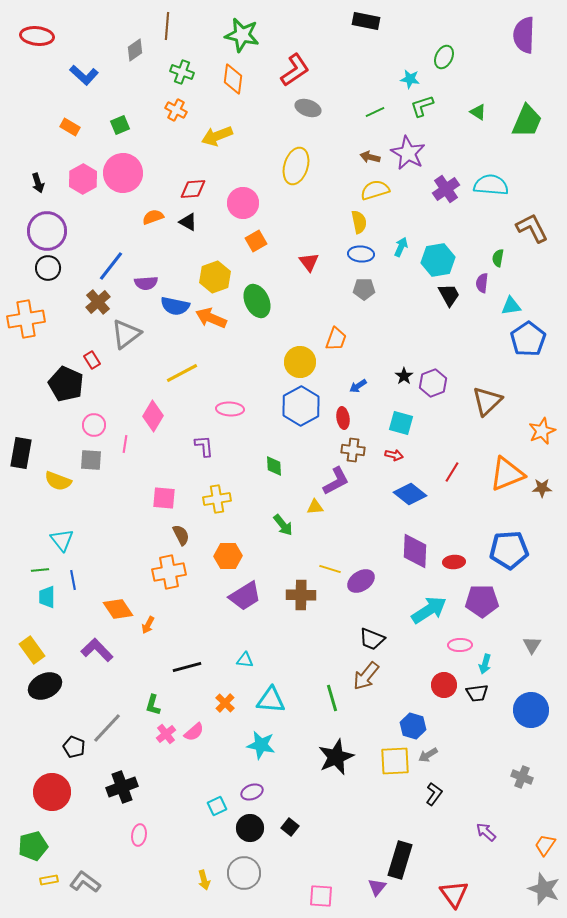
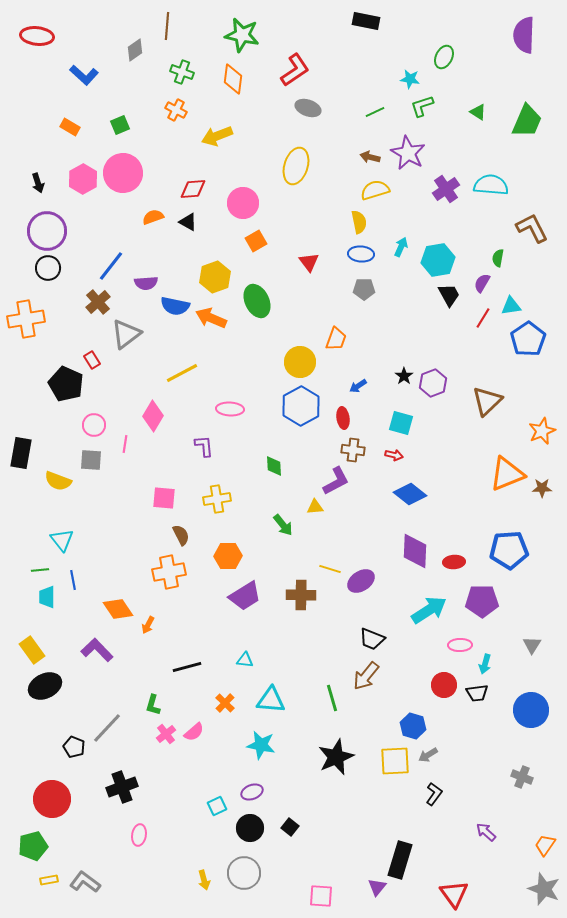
purple semicircle at (482, 283): rotated 24 degrees clockwise
red line at (452, 472): moved 31 px right, 154 px up
red circle at (52, 792): moved 7 px down
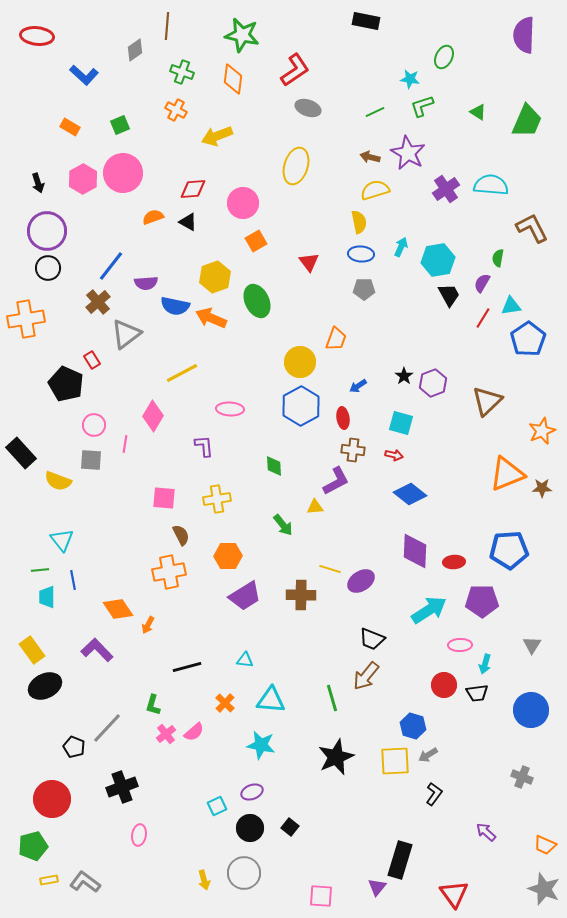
black rectangle at (21, 453): rotated 52 degrees counterclockwise
orange trapezoid at (545, 845): rotated 100 degrees counterclockwise
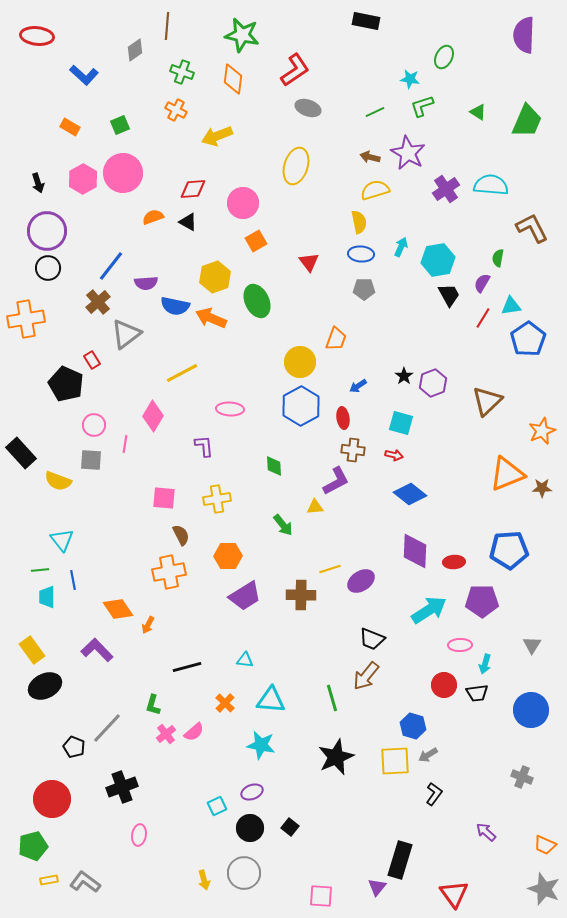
yellow line at (330, 569): rotated 35 degrees counterclockwise
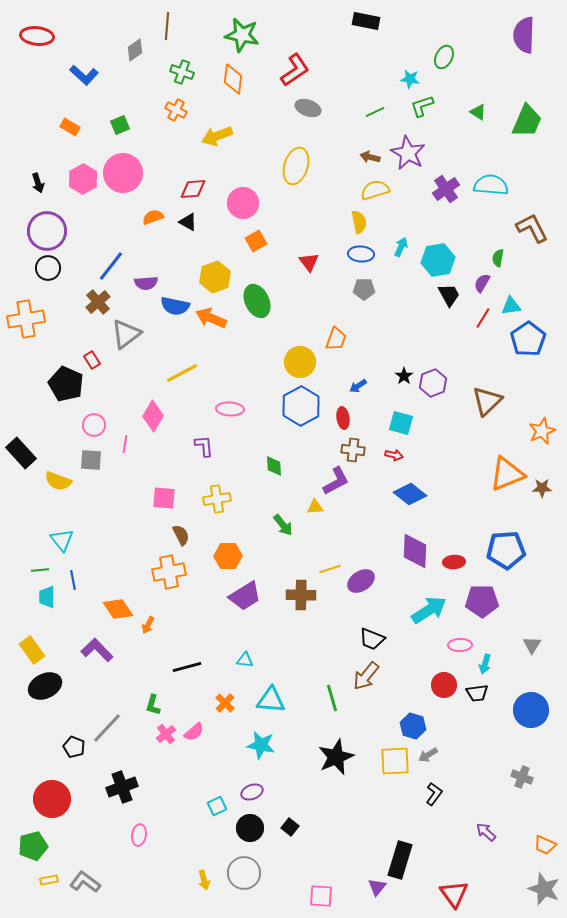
blue pentagon at (509, 550): moved 3 px left
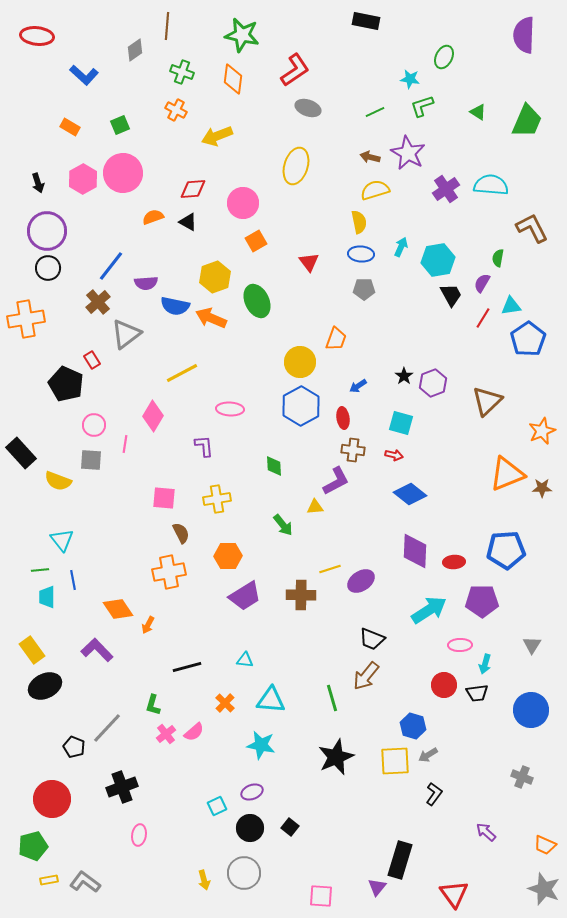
black trapezoid at (449, 295): moved 2 px right
brown semicircle at (181, 535): moved 2 px up
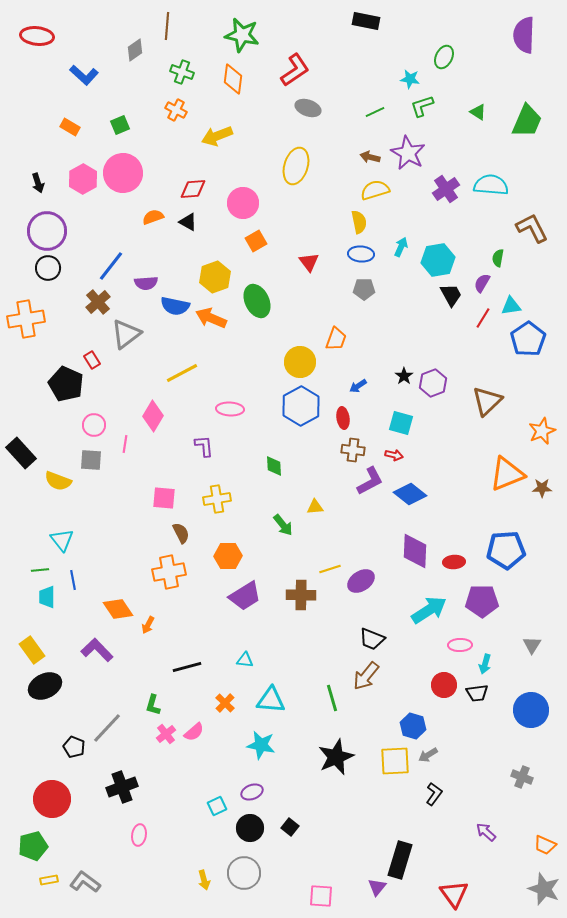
purple L-shape at (336, 481): moved 34 px right
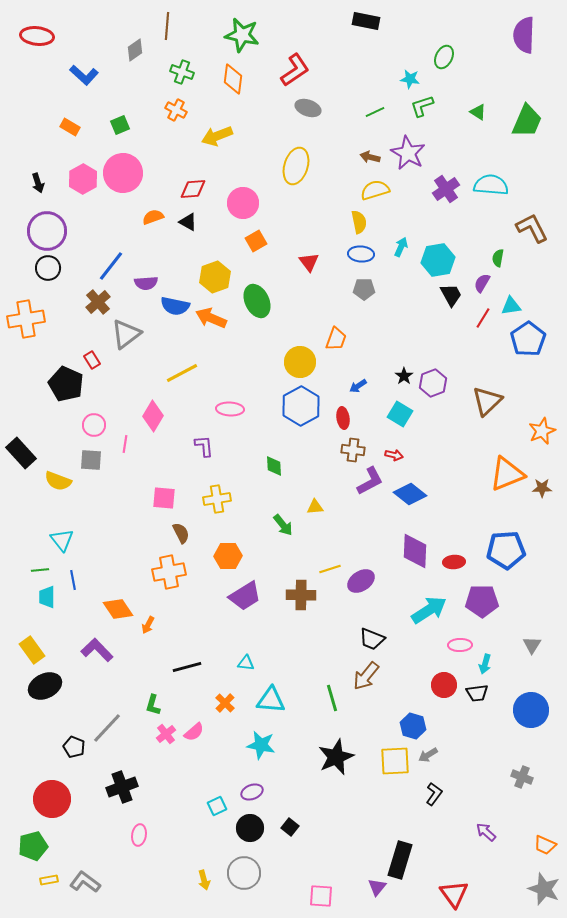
cyan square at (401, 423): moved 1 px left, 9 px up; rotated 15 degrees clockwise
cyan triangle at (245, 660): moved 1 px right, 3 px down
